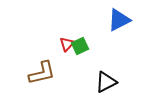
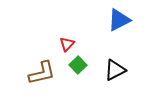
green square: moved 2 px left, 19 px down; rotated 18 degrees counterclockwise
black triangle: moved 9 px right, 12 px up
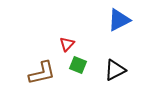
green square: rotated 24 degrees counterclockwise
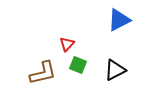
brown L-shape: moved 1 px right
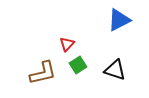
green square: rotated 36 degrees clockwise
black triangle: rotated 45 degrees clockwise
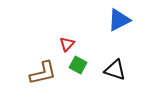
green square: rotated 30 degrees counterclockwise
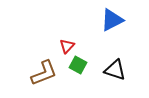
blue triangle: moved 7 px left
red triangle: moved 2 px down
brown L-shape: moved 1 px right; rotated 8 degrees counterclockwise
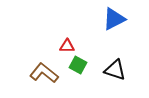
blue triangle: moved 2 px right, 1 px up
red triangle: rotated 49 degrees clockwise
brown L-shape: rotated 120 degrees counterclockwise
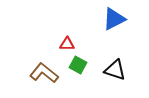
red triangle: moved 2 px up
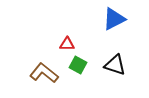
black triangle: moved 5 px up
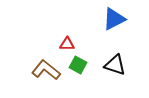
brown L-shape: moved 2 px right, 3 px up
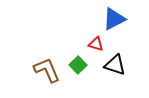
red triangle: moved 29 px right; rotated 14 degrees clockwise
green square: rotated 18 degrees clockwise
brown L-shape: moved 1 px right; rotated 28 degrees clockwise
